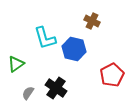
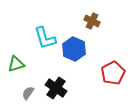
blue hexagon: rotated 10 degrees clockwise
green triangle: rotated 18 degrees clockwise
red pentagon: moved 1 px right, 2 px up
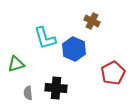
black cross: rotated 30 degrees counterclockwise
gray semicircle: rotated 40 degrees counterclockwise
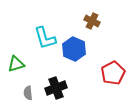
black cross: rotated 25 degrees counterclockwise
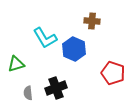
brown cross: rotated 21 degrees counterclockwise
cyan L-shape: rotated 15 degrees counterclockwise
red pentagon: rotated 25 degrees counterclockwise
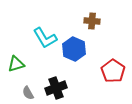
red pentagon: moved 2 px up; rotated 15 degrees clockwise
gray semicircle: rotated 24 degrees counterclockwise
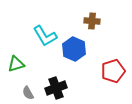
cyan L-shape: moved 2 px up
red pentagon: rotated 20 degrees clockwise
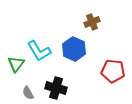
brown cross: moved 1 px down; rotated 28 degrees counterclockwise
cyan L-shape: moved 6 px left, 15 px down
green triangle: rotated 36 degrees counterclockwise
red pentagon: rotated 25 degrees clockwise
black cross: rotated 35 degrees clockwise
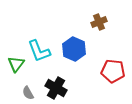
brown cross: moved 7 px right
cyan L-shape: rotated 10 degrees clockwise
black cross: rotated 15 degrees clockwise
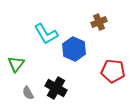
cyan L-shape: moved 7 px right, 17 px up; rotated 10 degrees counterclockwise
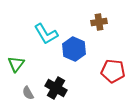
brown cross: rotated 14 degrees clockwise
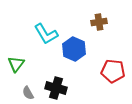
black cross: rotated 15 degrees counterclockwise
